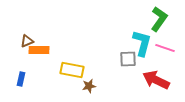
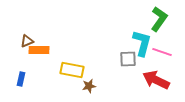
pink line: moved 3 px left, 4 px down
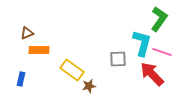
brown triangle: moved 8 px up
gray square: moved 10 px left
yellow rectangle: rotated 25 degrees clockwise
red arrow: moved 4 px left, 6 px up; rotated 20 degrees clockwise
